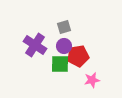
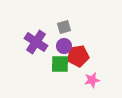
purple cross: moved 1 px right, 3 px up
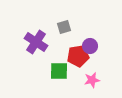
purple circle: moved 26 px right
green square: moved 1 px left, 7 px down
